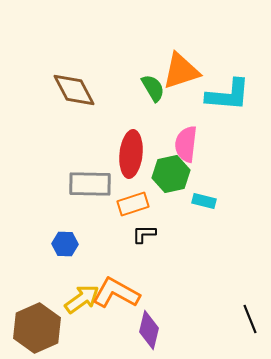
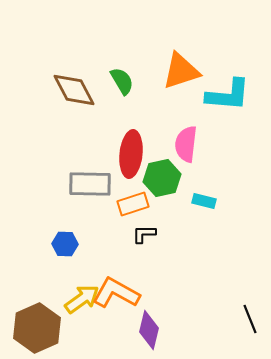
green semicircle: moved 31 px left, 7 px up
green hexagon: moved 9 px left, 4 px down
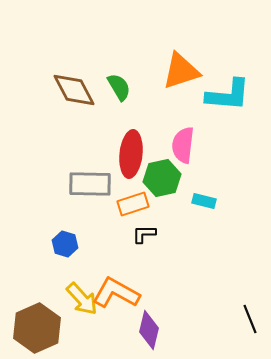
green semicircle: moved 3 px left, 6 px down
pink semicircle: moved 3 px left, 1 px down
blue hexagon: rotated 15 degrees clockwise
yellow arrow: rotated 84 degrees clockwise
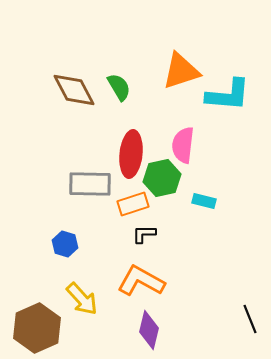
orange L-shape: moved 25 px right, 12 px up
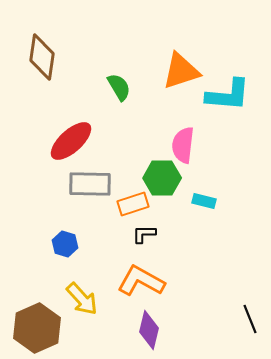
brown diamond: moved 32 px left, 33 px up; rotated 36 degrees clockwise
red ellipse: moved 60 px left, 13 px up; rotated 42 degrees clockwise
green hexagon: rotated 12 degrees clockwise
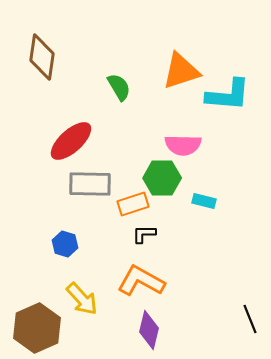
pink semicircle: rotated 96 degrees counterclockwise
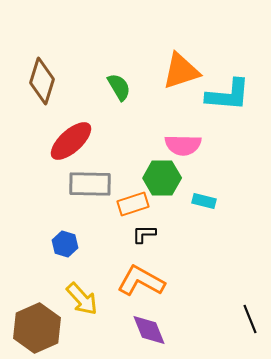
brown diamond: moved 24 px down; rotated 9 degrees clockwise
purple diamond: rotated 36 degrees counterclockwise
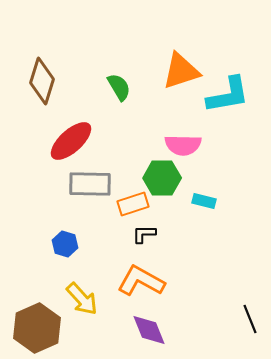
cyan L-shape: rotated 15 degrees counterclockwise
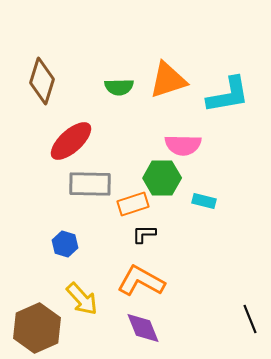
orange triangle: moved 13 px left, 9 px down
green semicircle: rotated 120 degrees clockwise
purple diamond: moved 6 px left, 2 px up
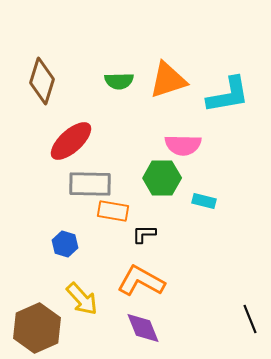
green semicircle: moved 6 px up
orange rectangle: moved 20 px left, 7 px down; rotated 28 degrees clockwise
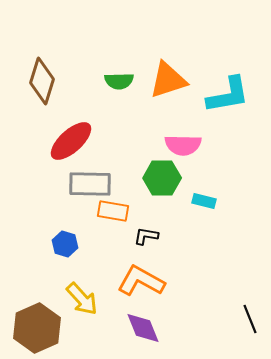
black L-shape: moved 2 px right, 2 px down; rotated 10 degrees clockwise
